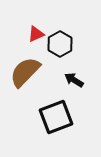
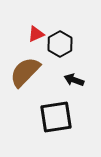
black arrow: rotated 12 degrees counterclockwise
black square: rotated 12 degrees clockwise
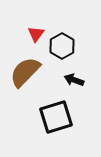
red triangle: rotated 30 degrees counterclockwise
black hexagon: moved 2 px right, 2 px down
black square: rotated 8 degrees counterclockwise
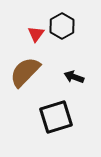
black hexagon: moved 20 px up
black arrow: moved 3 px up
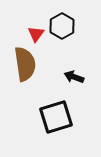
brown semicircle: moved 8 px up; rotated 128 degrees clockwise
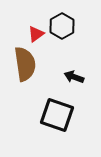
red triangle: rotated 18 degrees clockwise
black square: moved 1 px right, 2 px up; rotated 36 degrees clockwise
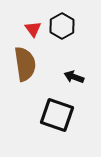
red triangle: moved 3 px left, 5 px up; rotated 30 degrees counterclockwise
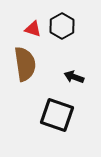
red triangle: rotated 36 degrees counterclockwise
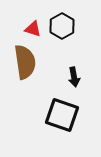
brown semicircle: moved 2 px up
black arrow: rotated 120 degrees counterclockwise
black square: moved 5 px right
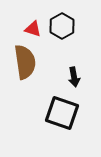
black square: moved 2 px up
